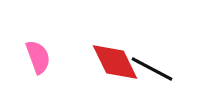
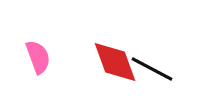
red diamond: rotated 6 degrees clockwise
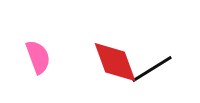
black line: rotated 60 degrees counterclockwise
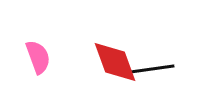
black line: rotated 24 degrees clockwise
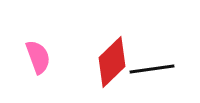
red diamond: moved 3 px left; rotated 66 degrees clockwise
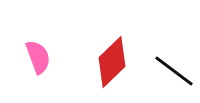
black line: moved 22 px right, 2 px down; rotated 45 degrees clockwise
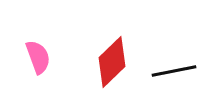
black line: rotated 48 degrees counterclockwise
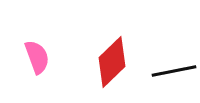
pink semicircle: moved 1 px left
